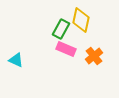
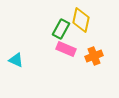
orange cross: rotated 18 degrees clockwise
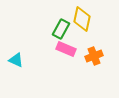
yellow diamond: moved 1 px right, 1 px up
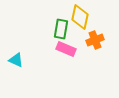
yellow diamond: moved 2 px left, 2 px up
green rectangle: rotated 18 degrees counterclockwise
orange cross: moved 1 px right, 16 px up
